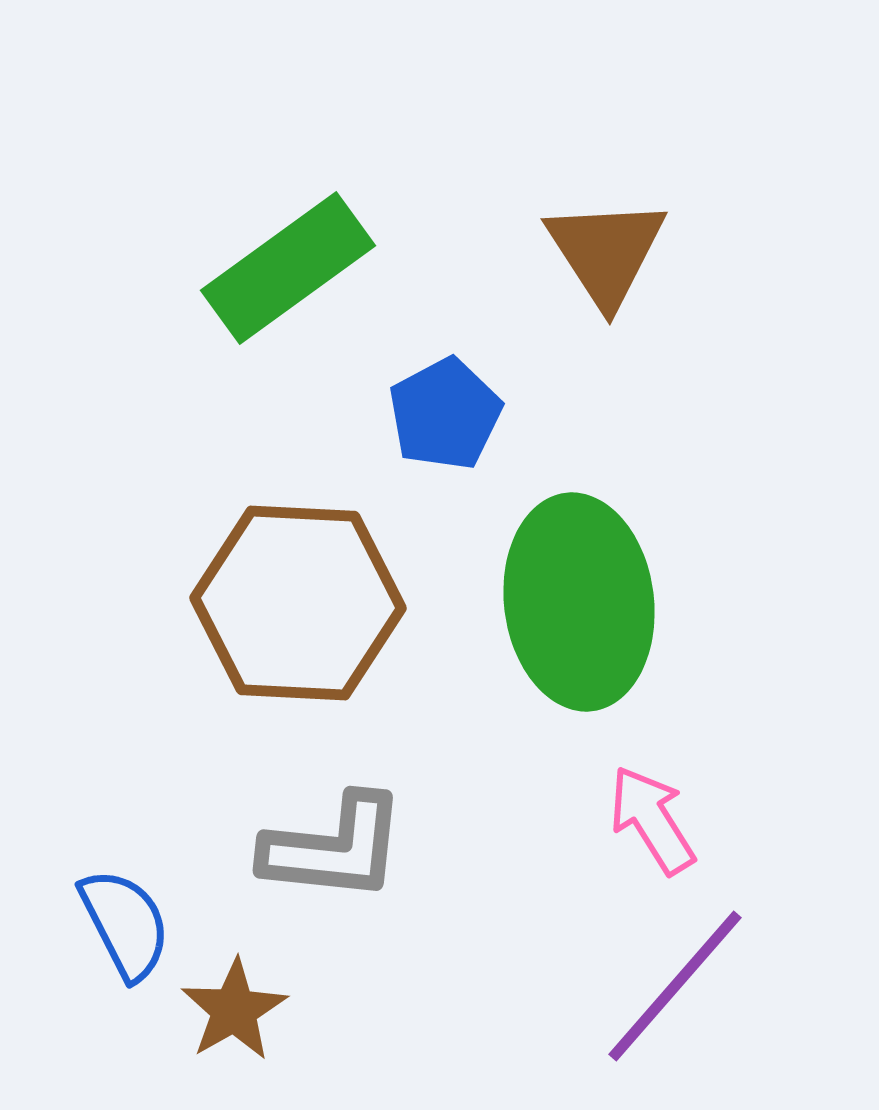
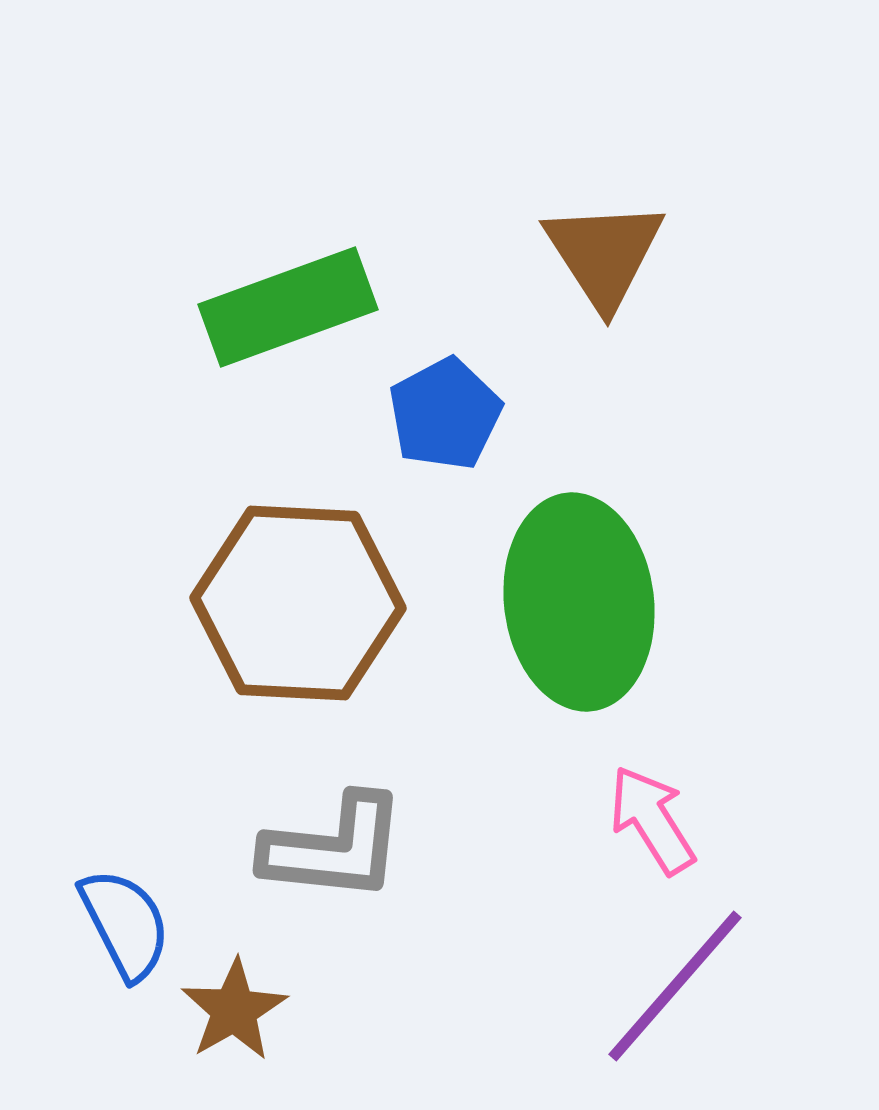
brown triangle: moved 2 px left, 2 px down
green rectangle: moved 39 px down; rotated 16 degrees clockwise
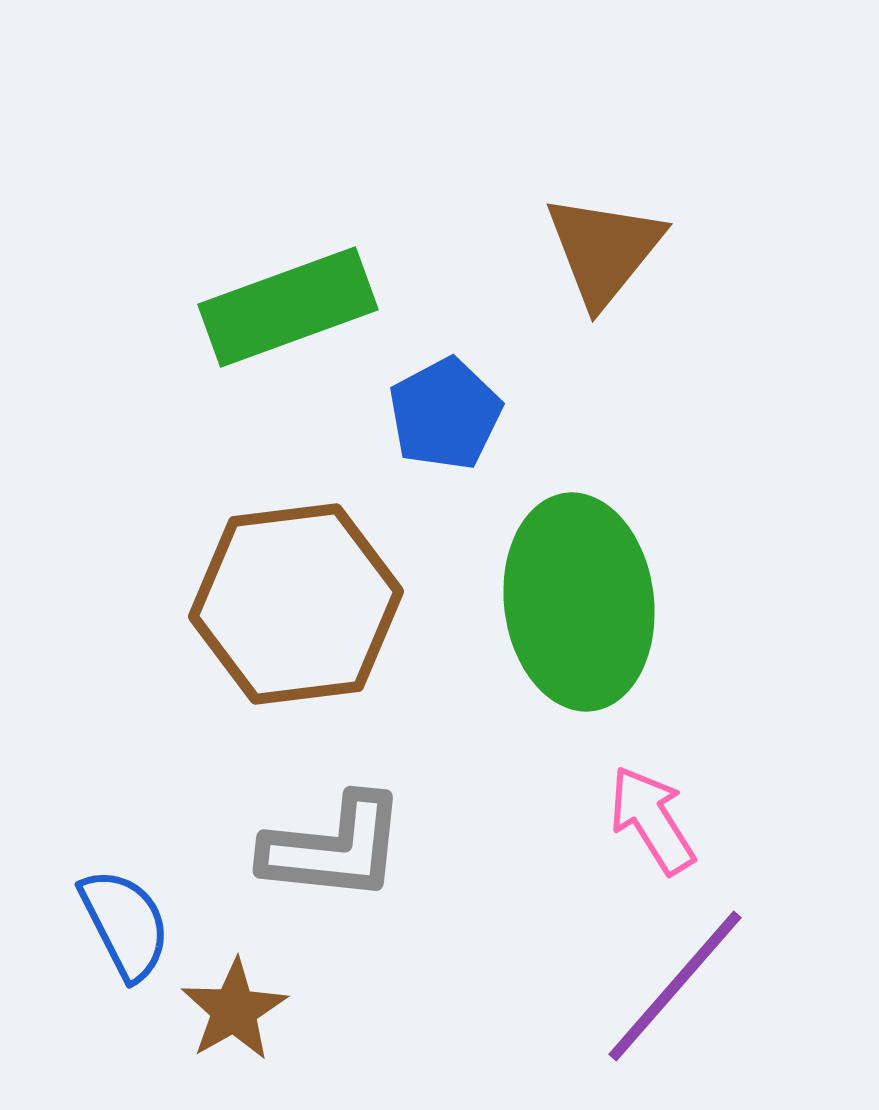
brown triangle: moved 4 px up; rotated 12 degrees clockwise
brown hexagon: moved 2 px left, 1 px down; rotated 10 degrees counterclockwise
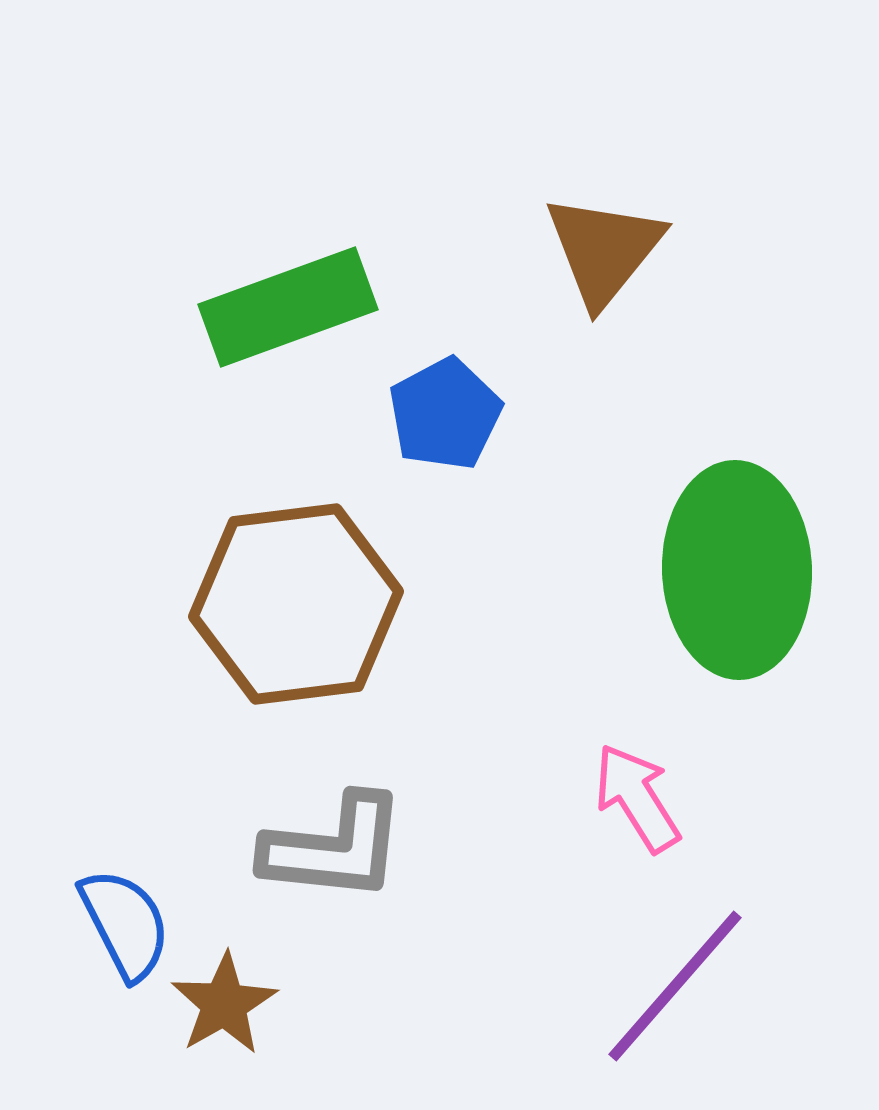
green ellipse: moved 158 px right, 32 px up; rotated 5 degrees clockwise
pink arrow: moved 15 px left, 22 px up
brown star: moved 10 px left, 6 px up
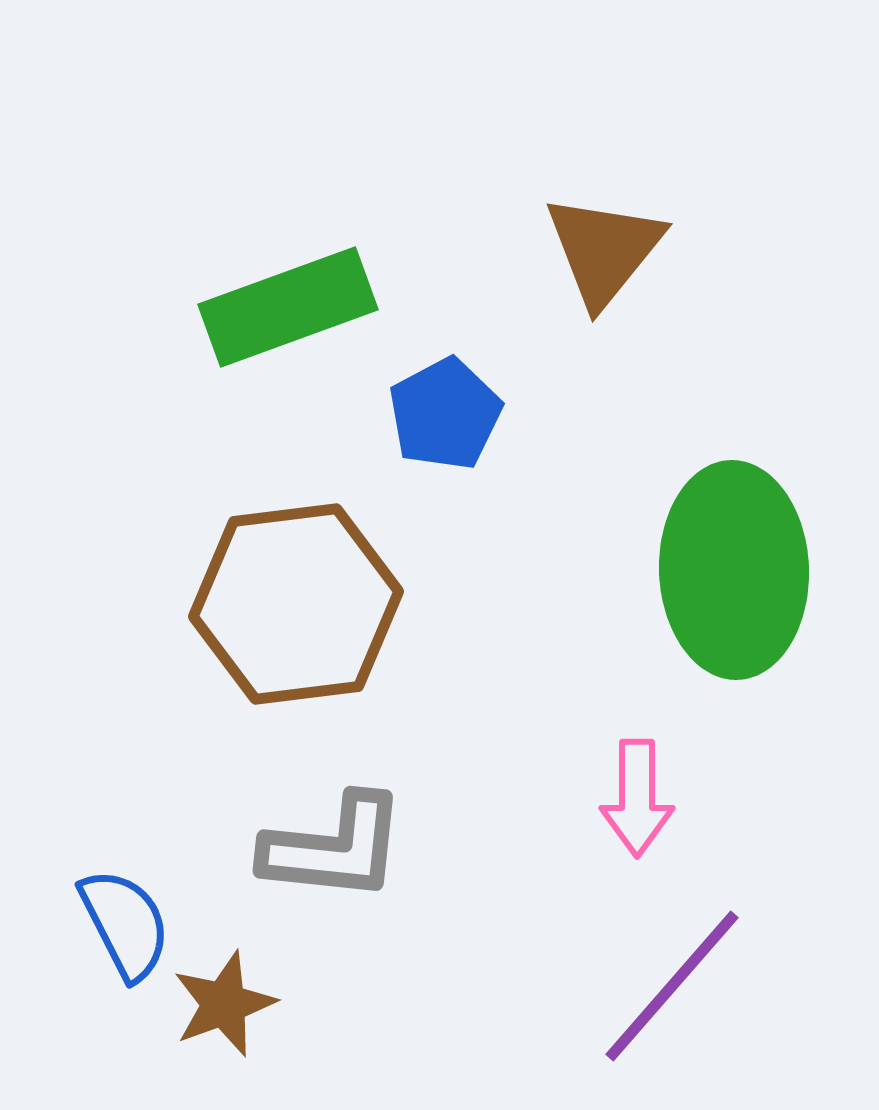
green ellipse: moved 3 px left
pink arrow: rotated 148 degrees counterclockwise
purple line: moved 3 px left
brown star: rotated 10 degrees clockwise
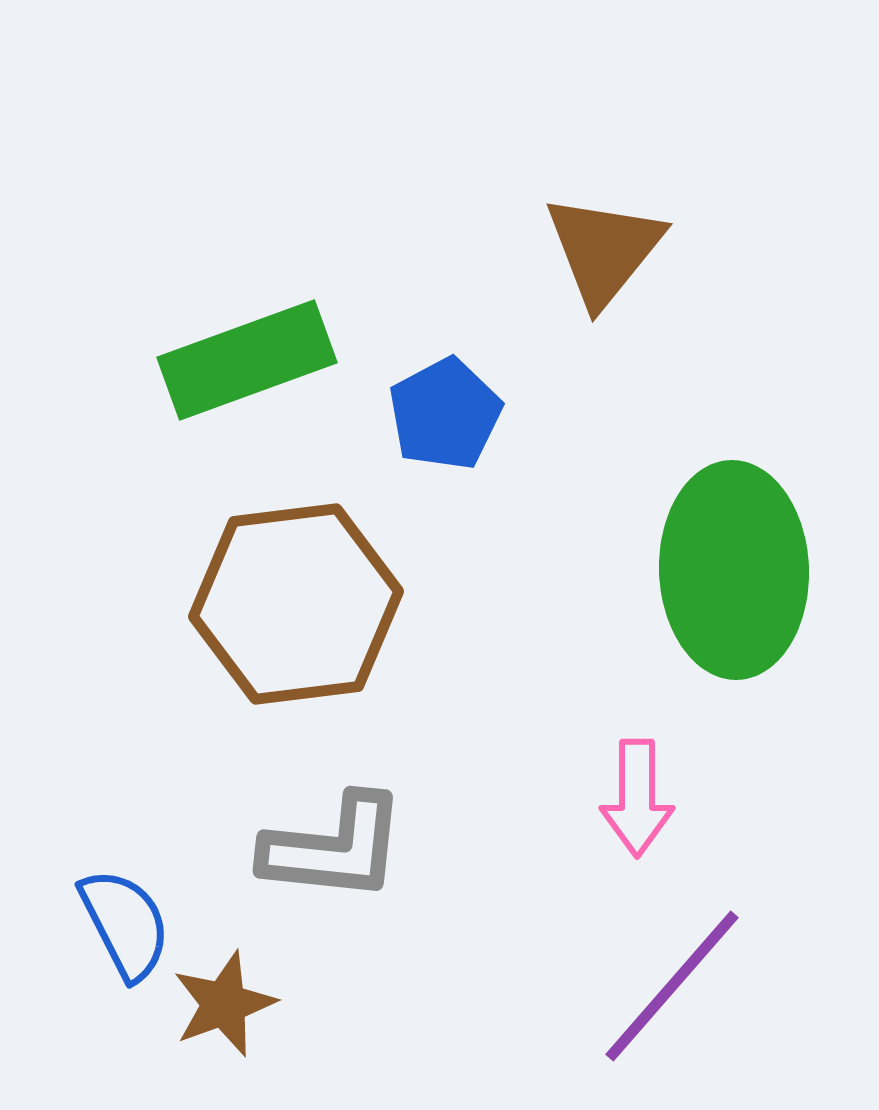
green rectangle: moved 41 px left, 53 px down
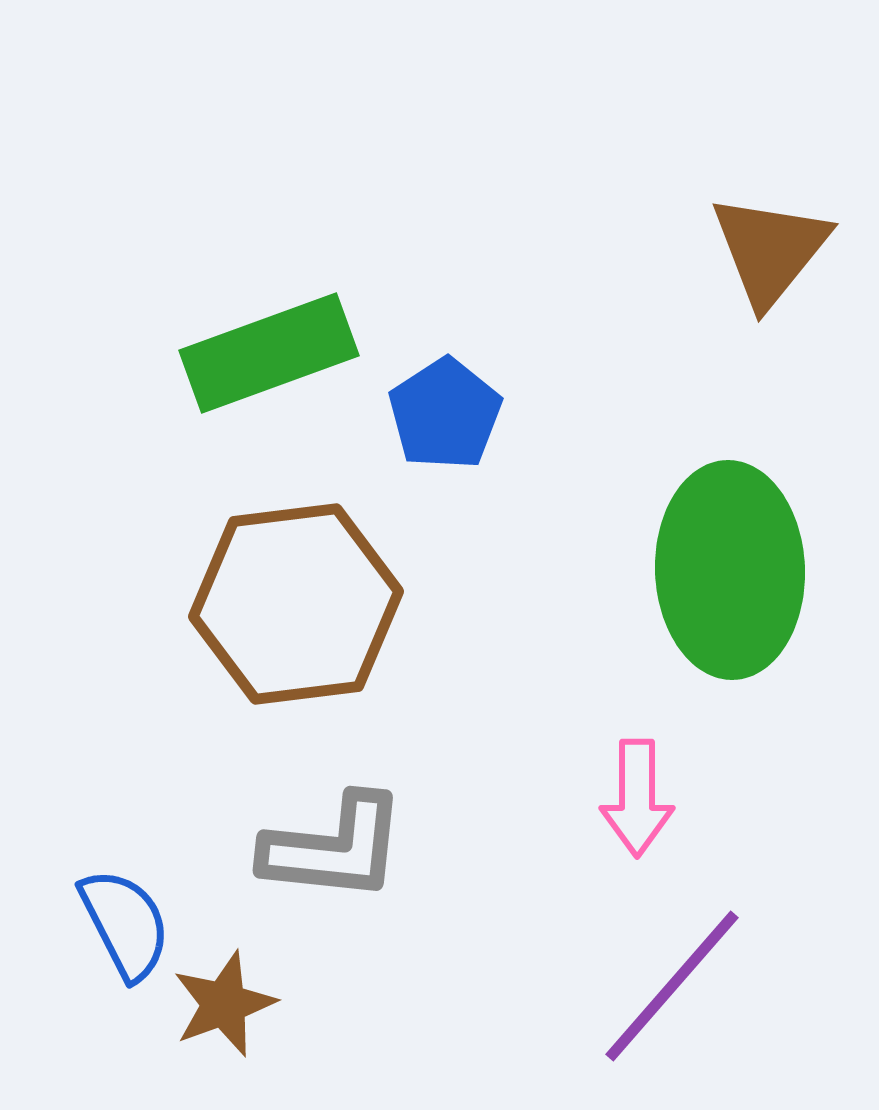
brown triangle: moved 166 px right
green rectangle: moved 22 px right, 7 px up
blue pentagon: rotated 5 degrees counterclockwise
green ellipse: moved 4 px left
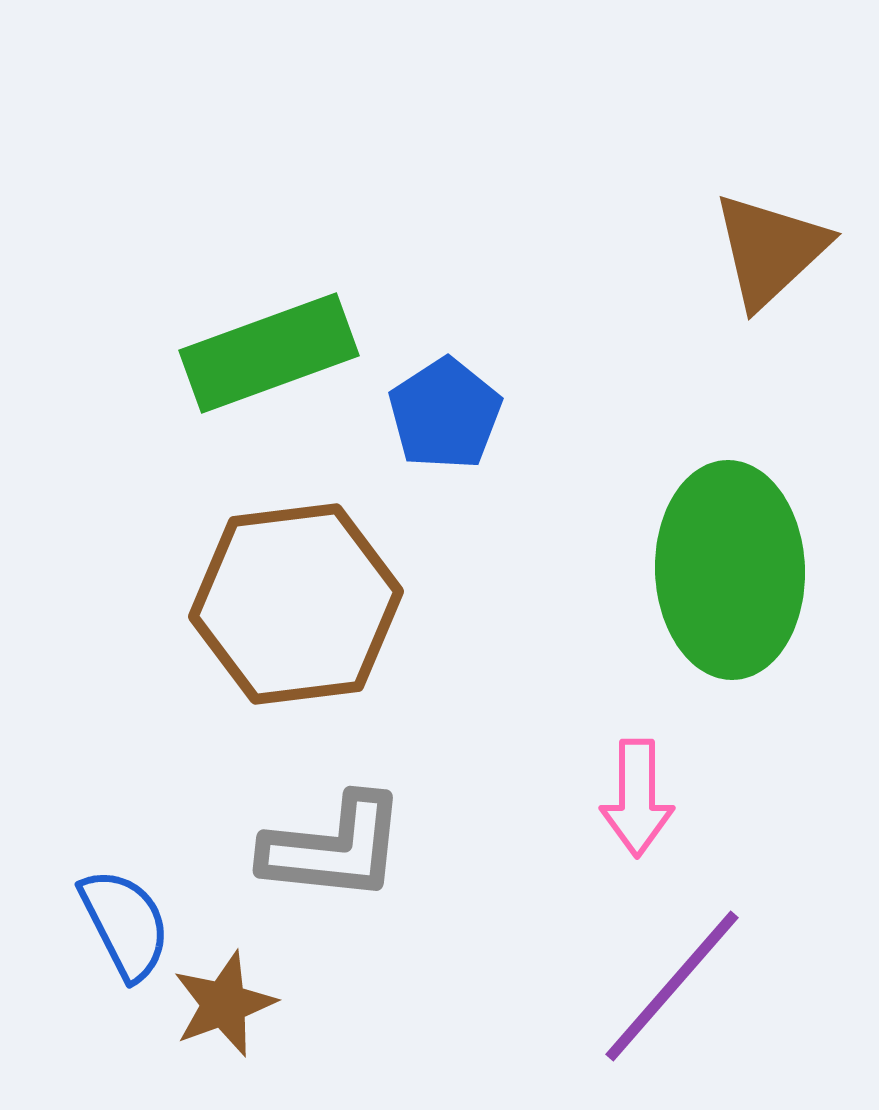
brown triangle: rotated 8 degrees clockwise
